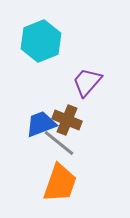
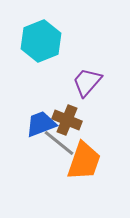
orange trapezoid: moved 24 px right, 22 px up
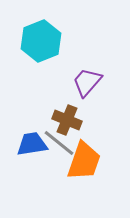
blue trapezoid: moved 9 px left, 20 px down; rotated 12 degrees clockwise
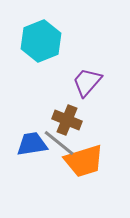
orange trapezoid: rotated 54 degrees clockwise
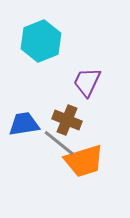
purple trapezoid: rotated 16 degrees counterclockwise
blue trapezoid: moved 8 px left, 20 px up
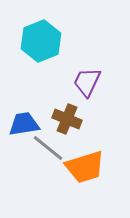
brown cross: moved 1 px up
gray line: moved 11 px left, 5 px down
orange trapezoid: moved 1 px right, 6 px down
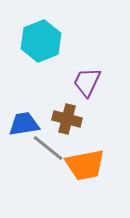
brown cross: rotated 8 degrees counterclockwise
orange trapezoid: moved 2 px up; rotated 6 degrees clockwise
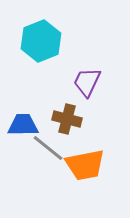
blue trapezoid: moved 1 px left, 1 px down; rotated 8 degrees clockwise
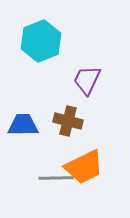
purple trapezoid: moved 2 px up
brown cross: moved 1 px right, 2 px down
gray line: moved 8 px right, 30 px down; rotated 40 degrees counterclockwise
orange trapezoid: moved 1 px left, 2 px down; rotated 15 degrees counterclockwise
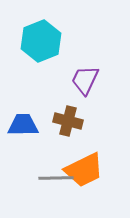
purple trapezoid: moved 2 px left
orange trapezoid: moved 3 px down
